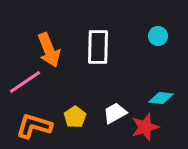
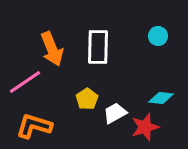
orange arrow: moved 3 px right, 1 px up
yellow pentagon: moved 12 px right, 18 px up
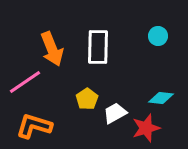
red star: moved 1 px right, 1 px down
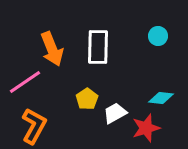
orange L-shape: rotated 102 degrees clockwise
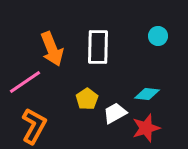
cyan diamond: moved 14 px left, 4 px up
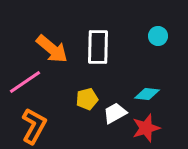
orange arrow: rotated 28 degrees counterclockwise
yellow pentagon: rotated 20 degrees clockwise
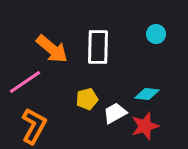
cyan circle: moved 2 px left, 2 px up
red star: moved 1 px left, 2 px up
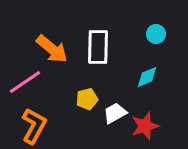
cyan diamond: moved 17 px up; rotated 30 degrees counterclockwise
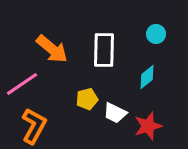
white rectangle: moved 6 px right, 3 px down
cyan diamond: rotated 15 degrees counterclockwise
pink line: moved 3 px left, 2 px down
white trapezoid: rotated 125 degrees counterclockwise
red star: moved 3 px right
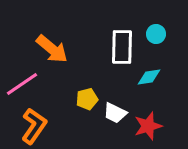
white rectangle: moved 18 px right, 3 px up
cyan diamond: moved 2 px right; rotated 30 degrees clockwise
orange L-shape: rotated 6 degrees clockwise
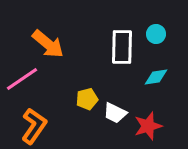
orange arrow: moved 4 px left, 5 px up
cyan diamond: moved 7 px right
pink line: moved 5 px up
